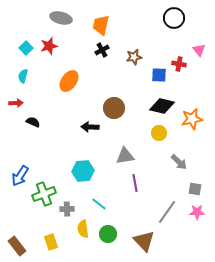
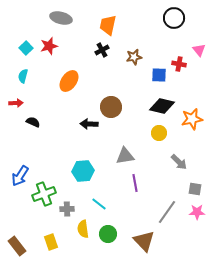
orange trapezoid: moved 7 px right
brown circle: moved 3 px left, 1 px up
black arrow: moved 1 px left, 3 px up
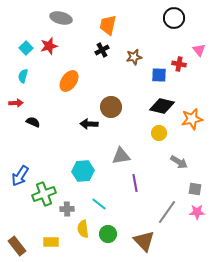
gray triangle: moved 4 px left
gray arrow: rotated 12 degrees counterclockwise
yellow rectangle: rotated 70 degrees counterclockwise
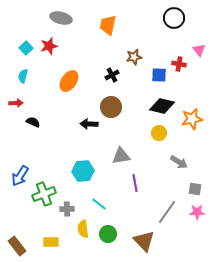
black cross: moved 10 px right, 25 px down
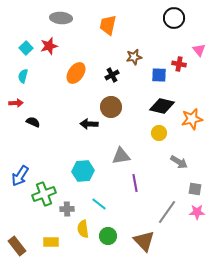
gray ellipse: rotated 10 degrees counterclockwise
orange ellipse: moved 7 px right, 8 px up
green circle: moved 2 px down
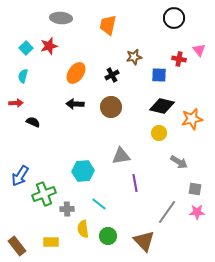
red cross: moved 5 px up
black arrow: moved 14 px left, 20 px up
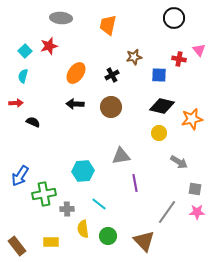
cyan square: moved 1 px left, 3 px down
green cross: rotated 10 degrees clockwise
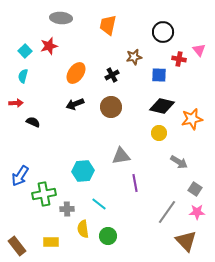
black circle: moved 11 px left, 14 px down
black arrow: rotated 24 degrees counterclockwise
gray square: rotated 24 degrees clockwise
brown triangle: moved 42 px right
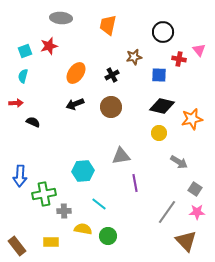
cyan square: rotated 24 degrees clockwise
blue arrow: rotated 30 degrees counterclockwise
gray cross: moved 3 px left, 2 px down
yellow semicircle: rotated 108 degrees clockwise
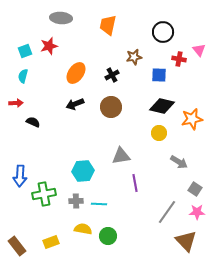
cyan line: rotated 35 degrees counterclockwise
gray cross: moved 12 px right, 10 px up
yellow rectangle: rotated 21 degrees counterclockwise
